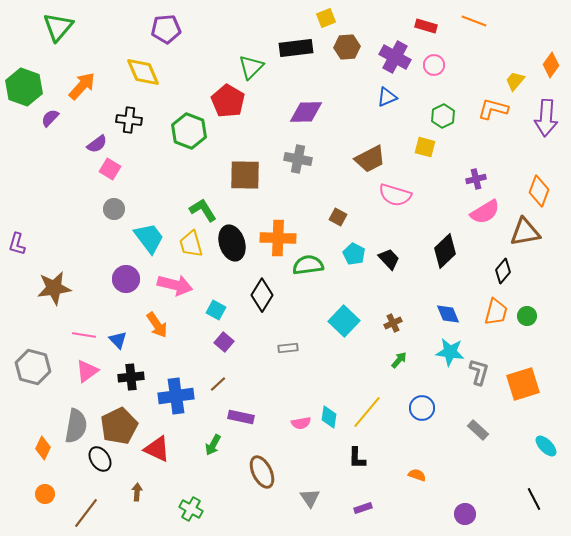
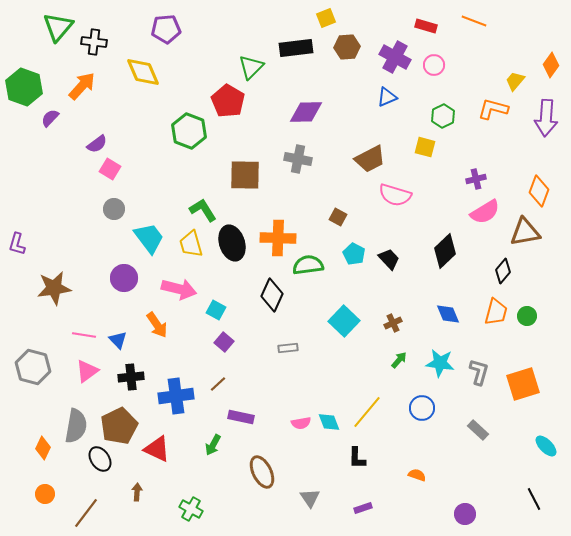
black cross at (129, 120): moved 35 px left, 78 px up
purple circle at (126, 279): moved 2 px left, 1 px up
pink arrow at (175, 285): moved 4 px right, 4 px down
black diamond at (262, 295): moved 10 px right; rotated 8 degrees counterclockwise
cyan star at (450, 352): moved 10 px left, 11 px down
cyan diamond at (329, 417): moved 5 px down; rotated 30 degrees counterclockwise
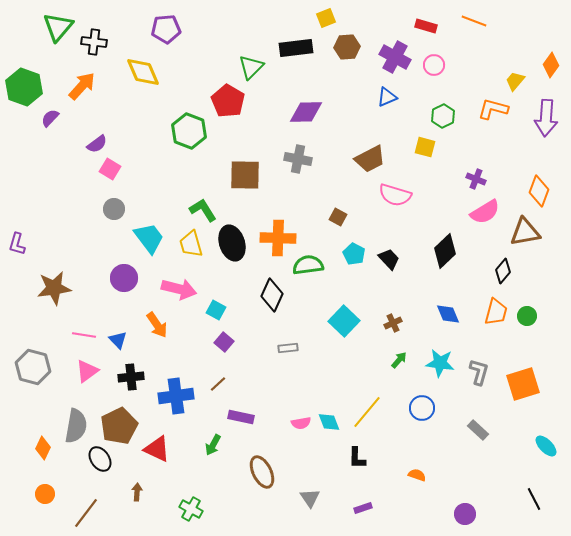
purple cross at (476, 179): rotated 36 degrees clockwise
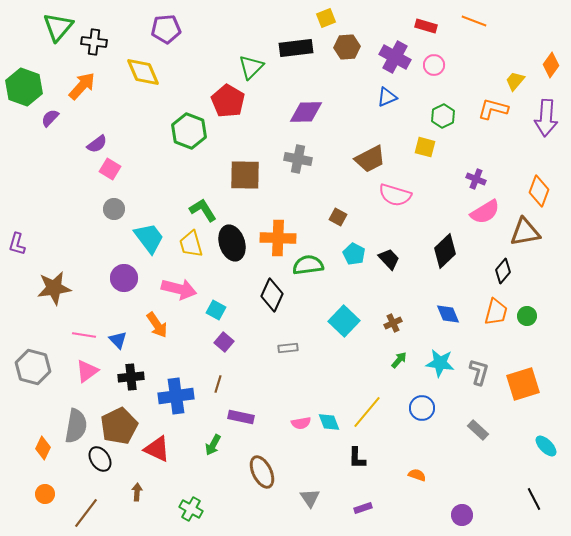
brown line at (218, 384): rotated 30 degrees counterclockwise
purple circle at (465, 514): moved 3 px left, 1 px down
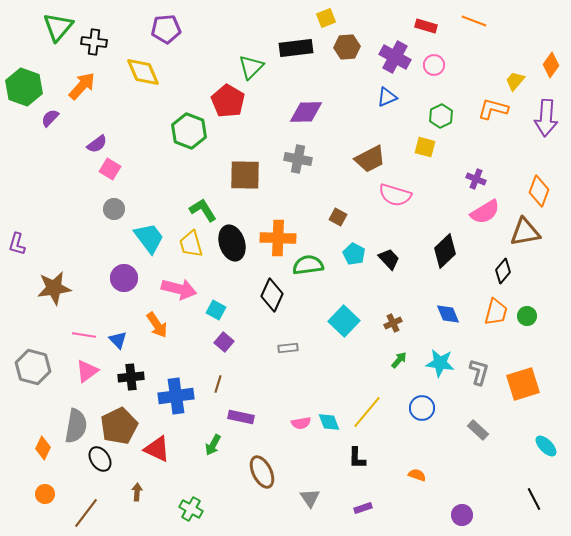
green hexagon at (443, 116): moved 2 px left
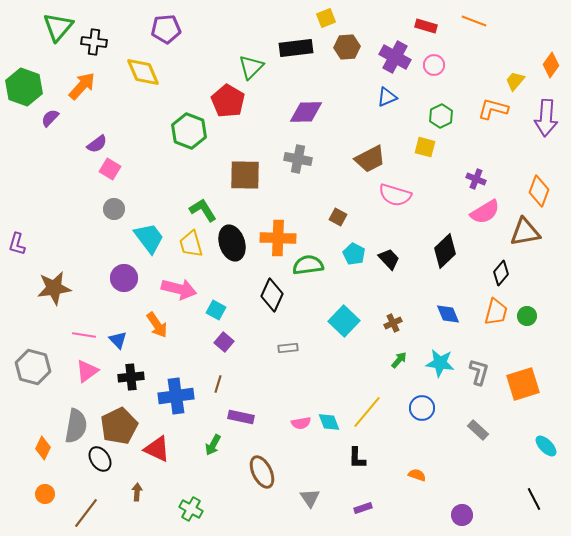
black diamond at (503, 271): moved 2 px left, 2 px down
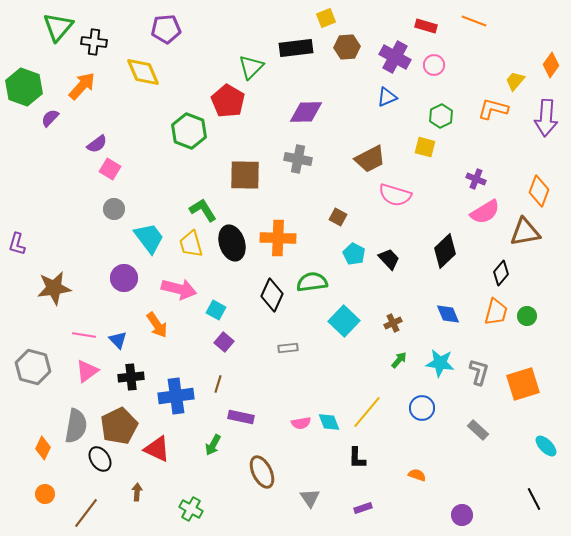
green semicircle at (308, 265): moved 4 px right, 17 px down
